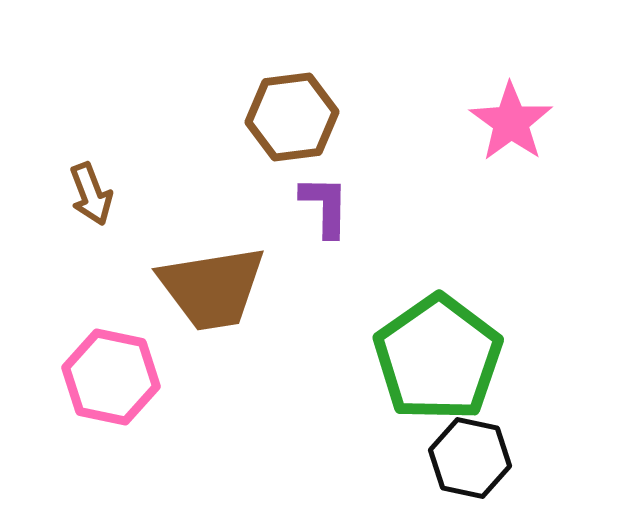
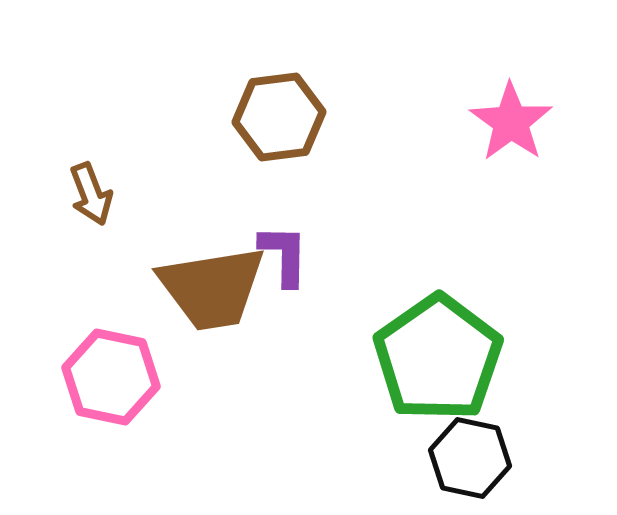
brown hexagon: moved 13 px left
purple L-shape: moved 41 px left, 49 px down
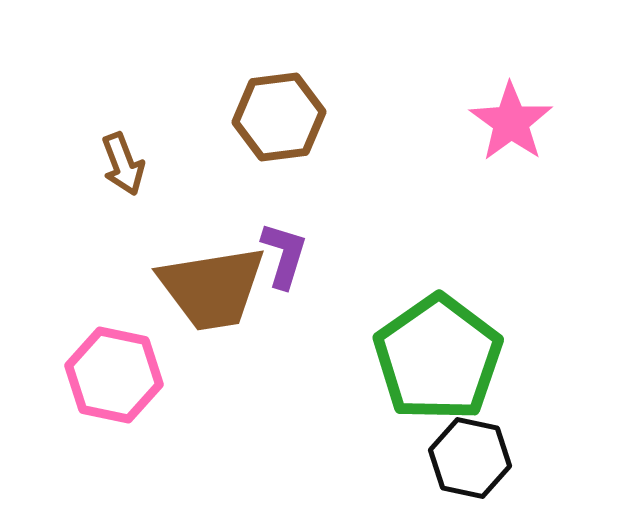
brown arrow: moved 32 px right, 30 px up
purple L-shape: rotated 16 degrees clockwise
pink hexagon: moved 3 px right, 2 px up
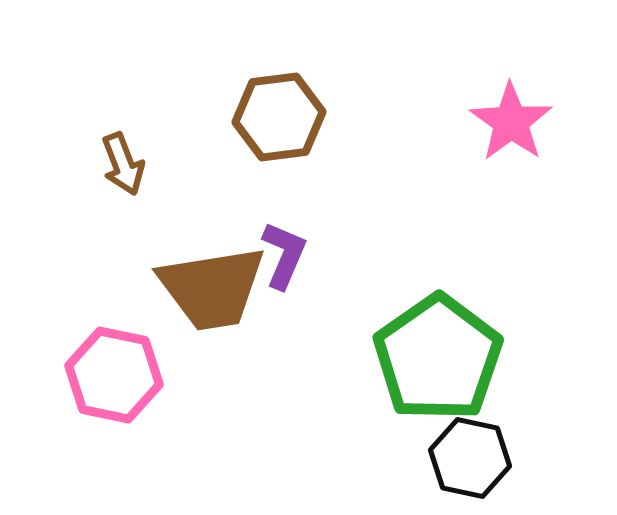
purple L-shape: rotated 6 degrees clockwise
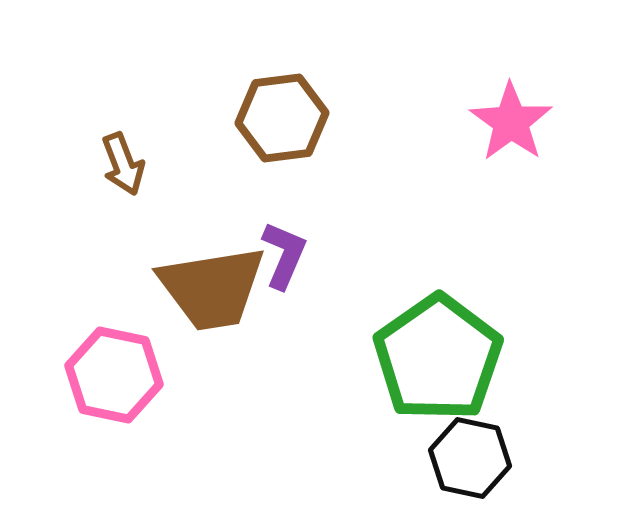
brown hexagon: moved 3 px right, 1 px down
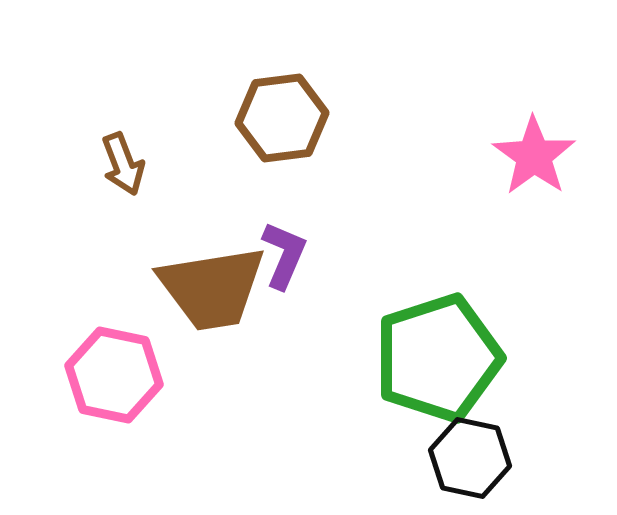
pink star: moved 23 px right, 34 px down
green pentagon: rotated 17 degrees clockwise
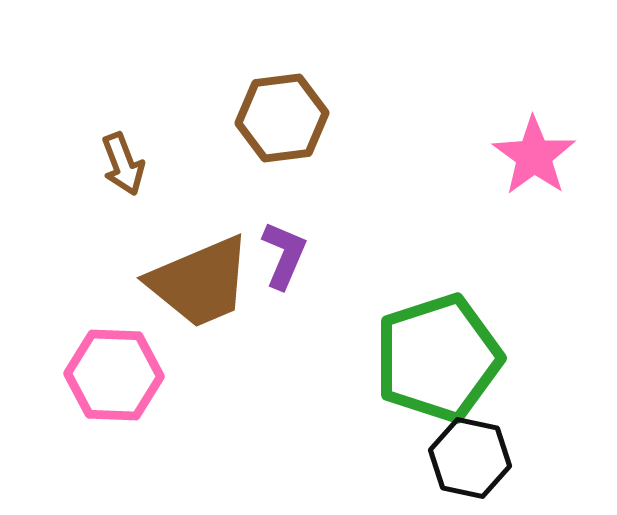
brown trapezoid: moved 12 px left, 6 px up; rotated 14 degrees counterclockwise
pink hexagon: rotated 10 degrees counterclockwise
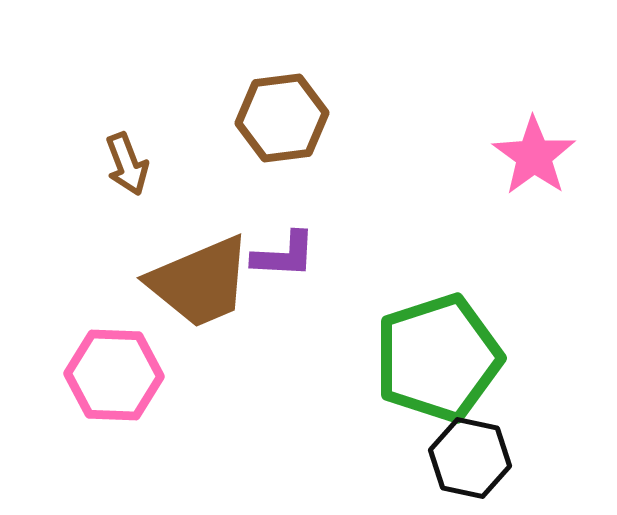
brown arrow: moved 4 px right
purple L-shape: rotated 70 degrees clockwise
